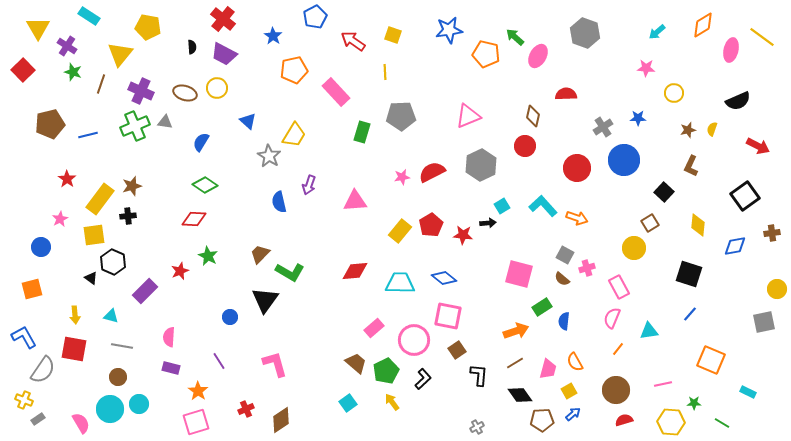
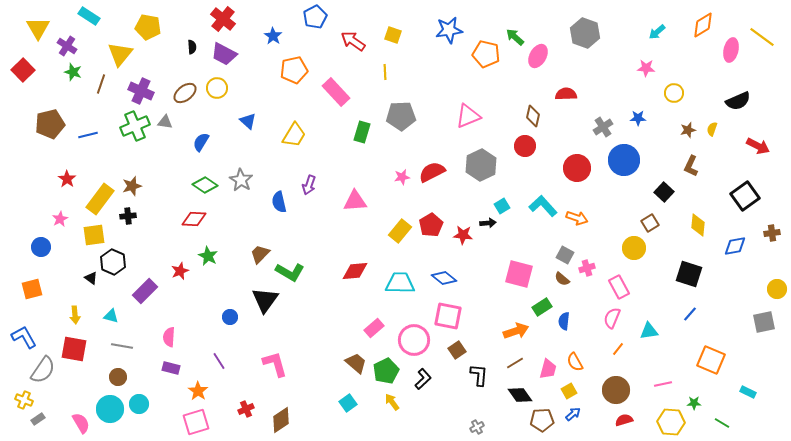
brown ellipse at (185, 93): rotated 55 degrees counterclockwise
gray star at (269, 156): moved 28 px left, 24 px down
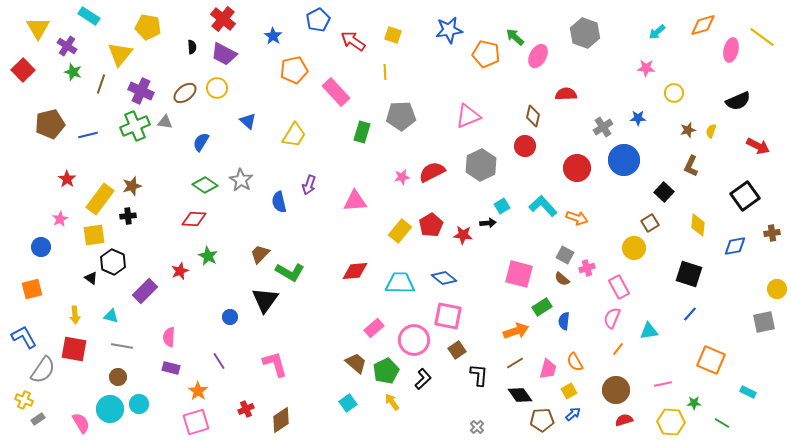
blue pentagon at (315, 17): moved 3 px right, 3 px down
orange diamond at (703, 25): rotated 16 degrees clockwise
yellow semicircle at (712, 129): moved 1 px left, 2 px down
gray cross at (477, 427): rotated 16 degrees counterclockwise
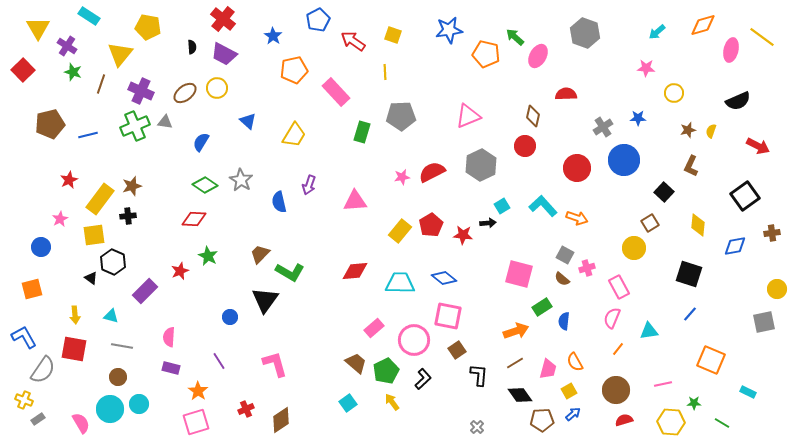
red star at (67, 179): moved 2 px right, 1 px down; rotated 12 degrees clockwise
